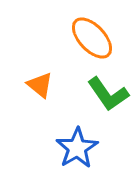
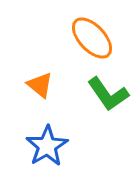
blue star: moved 30 px left, 2 px up
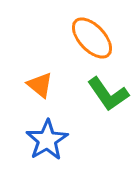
blue star: moved 6 px up
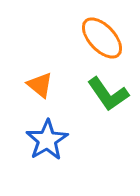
orange ellipse: moved 10 px right
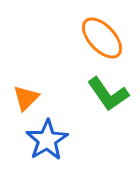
orange triangle: moved 14 px left, 13 px down; rotated 36 degrees clockwise
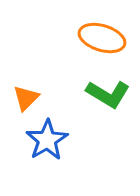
orange ellipse: rotated 30 degrees counterclockwise
green L-shape: rotated 24 degrees counterclockwise
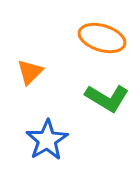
green L-shape: moved 1 px left, 4 px down
orange triangle: moved 4 px right, 26 px up
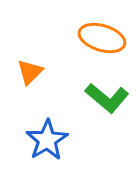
green L-shape: rotated 9 degrees clockwise
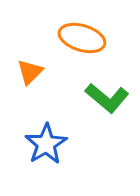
orange ellipse: moved 20 px left
blue star: moved 1 px left, 4 px down
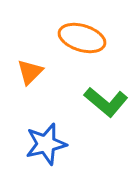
green L-shape: moved 1 px left, 4 px down
blue star: rotated 18 degrees clockwise
